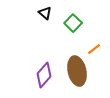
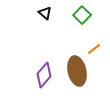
green square: moved 9 px right, 8 px up
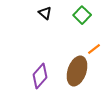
brown ellipse: rotated 32 degrees clockwise
purple diamond: moved 4 px left, 1 px down
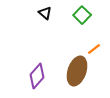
purple diamond: moved 3 px left
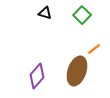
black triangle: rotated 24 degrees counterclockwise
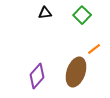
black triangle: rotated 24 degrees counterclockwise
brown ellipse: moved 1 px left, 1 px down
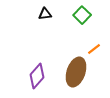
black triangle: moved 1 px down
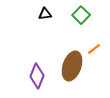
green square: moved 1 px left
brown ellipse: moved 4 px left, 6 px up
purple diamond: rotated 20 degrees counterclockwise
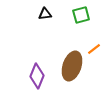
green square: rotated 30 degrees clockwise
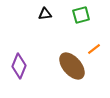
brown ellipse: rotated 60 degrees counterclockwise
purple diamond: moved 18 px left, 10 px up
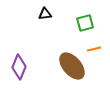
green square: moved 4 px right, 8 px down
orange line: rotated 24 degrees clockwise
purple diamond: moved 1 px down
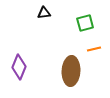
black triangle: moved 1 px left, 1 px up
brown ellipse: moved 1 px left, 5 px down; rotated 44 degrees clockwise
